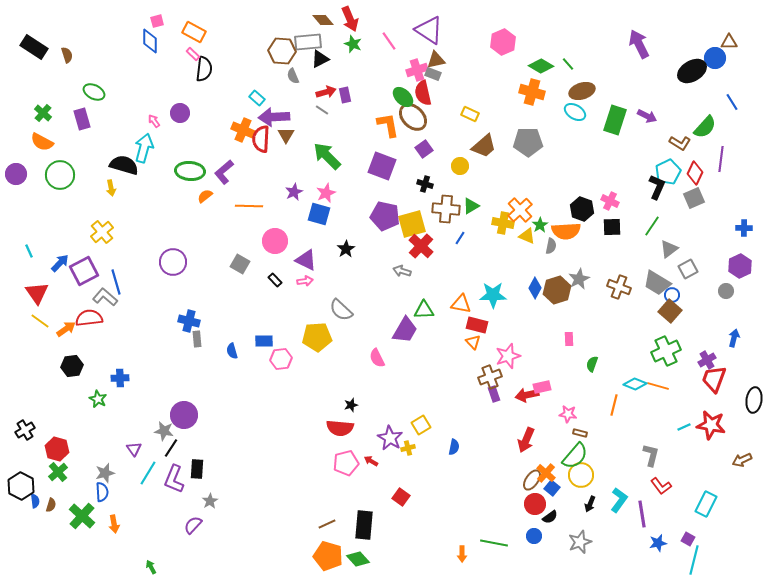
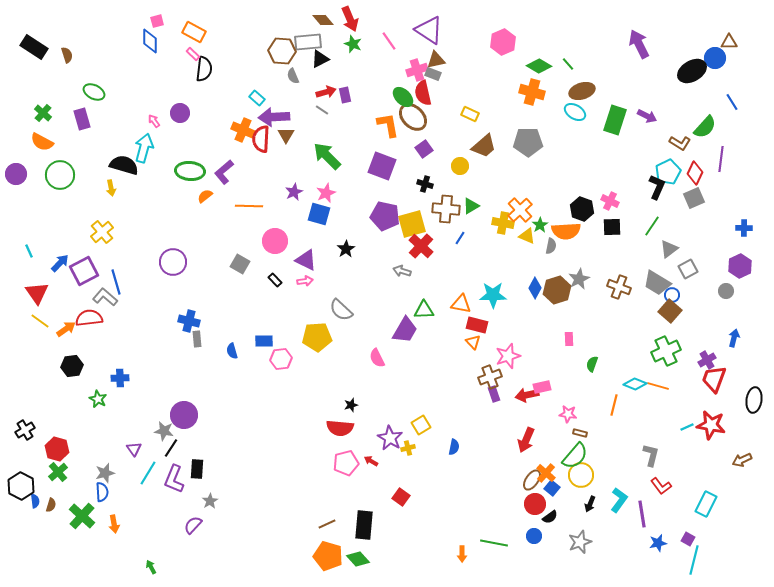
green diamond at (541, 66): moved 2 px left
cyan line at (684, 427): moved 3 px right
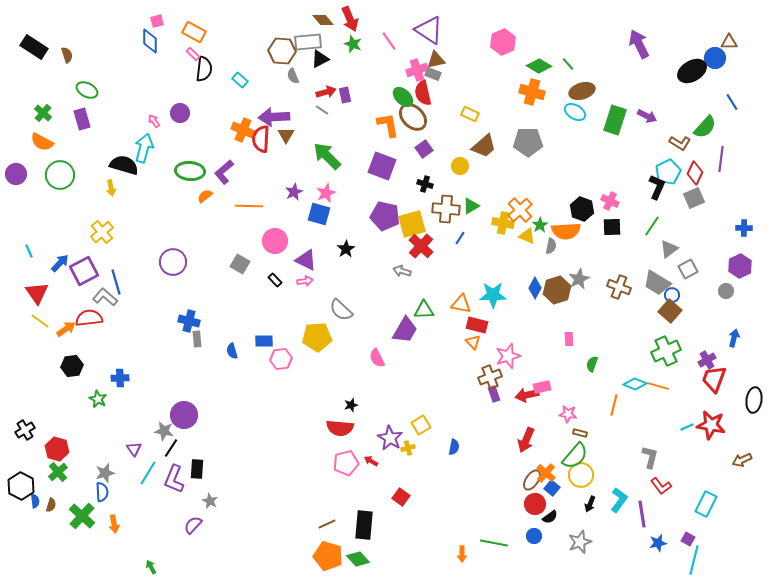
green ellipse at (94, 92): moved 7 px left, 2 px up
cyan rectangle at (257, 98): moved 17 px left, 18 px up
gray L-shape at (651, 455): moved 1 px left, 2 px down
gray star at (210, 501): rotated 14 degrees counterclockwise
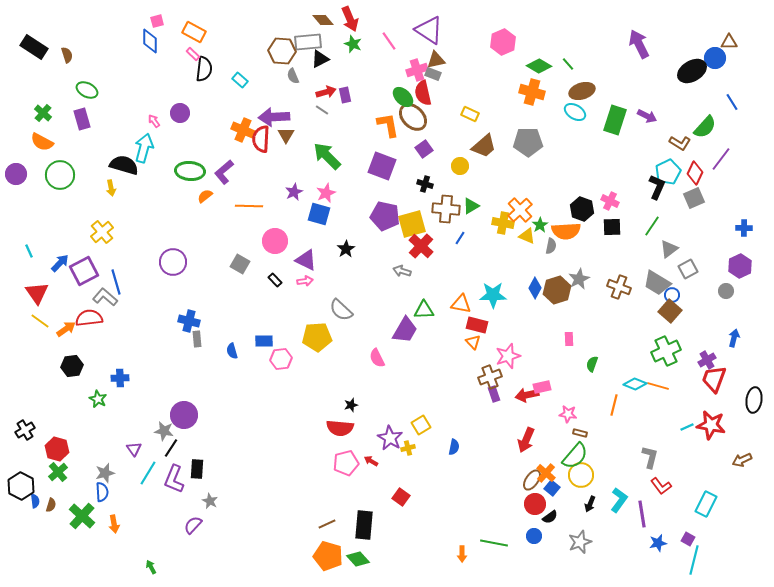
purple line at (721, 159): rotated 30 degrees clockwise
